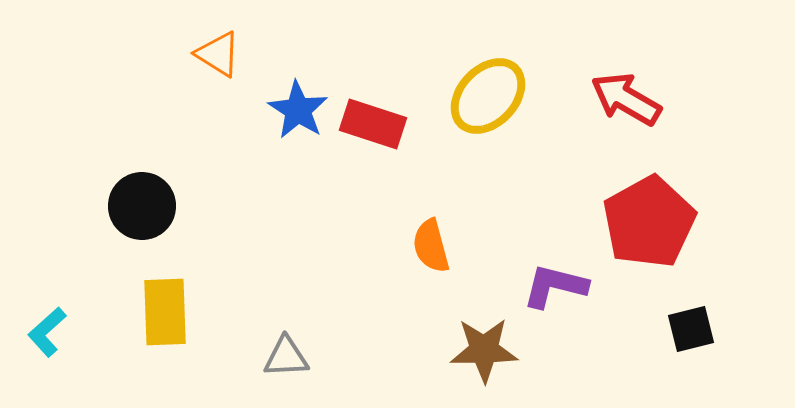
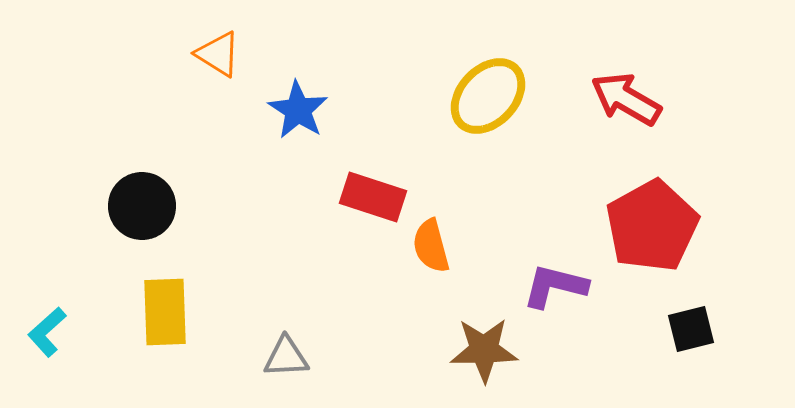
red rectangle: moved 73 px down
red pentagon: moved 3 px right, 4 px down
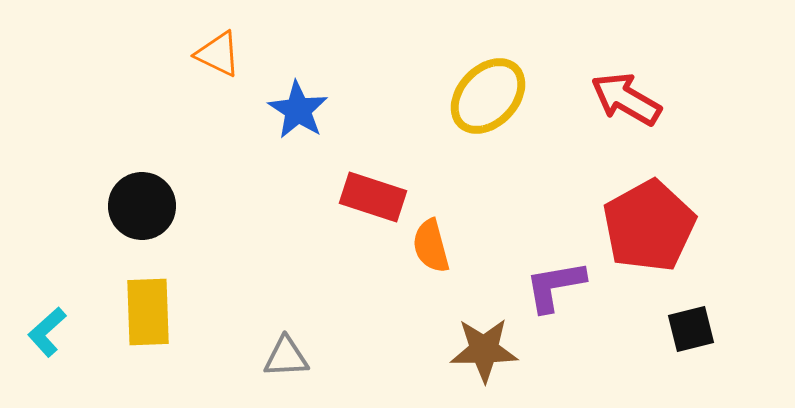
orange triangle: rotated 6 degrees counterclockwise
red pentagon: moved 3 px left
purple L-shape: rotated 24 degrees counterclockwise
yellow rectangle: moved 17 px left
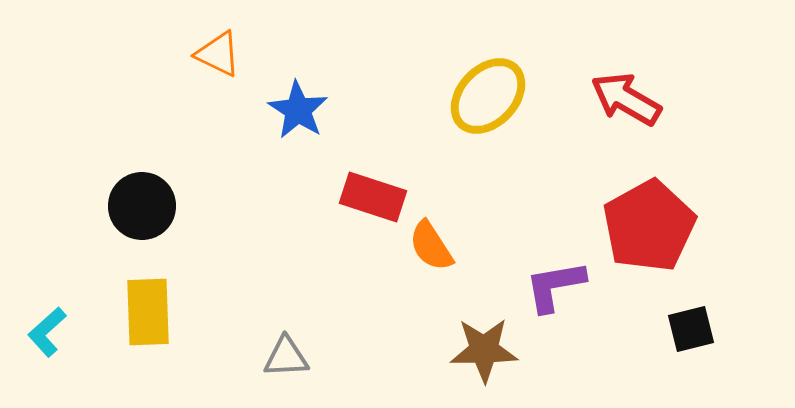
orange semicircle: rotated 18 degrees counterclockwise
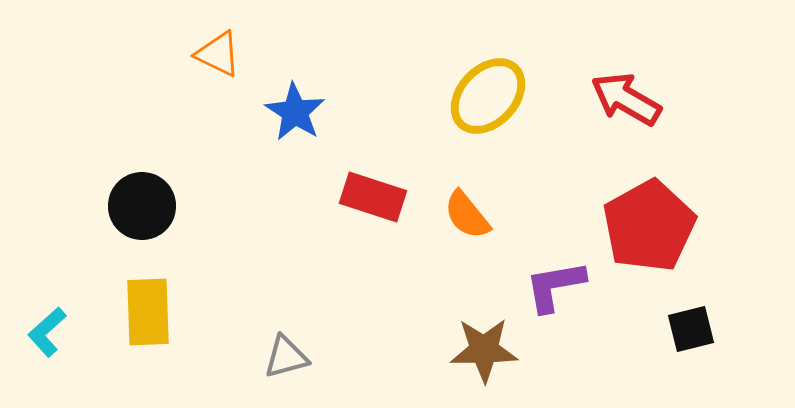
blue star: moved 3 px left, 2 px down
orange semicircle: moved 36 px right, 31 px up; rotated 6 degrees counterclockwise
gray triangle: rotated 12 degrees counterclockwise
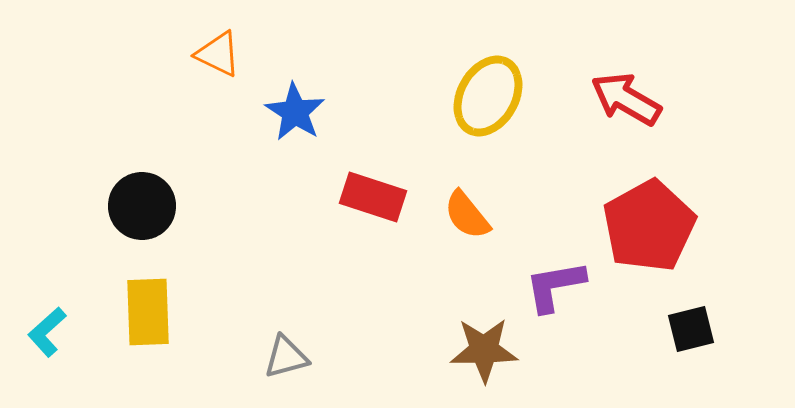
yellow ellipse: rotated 14 degrees counterclockwise
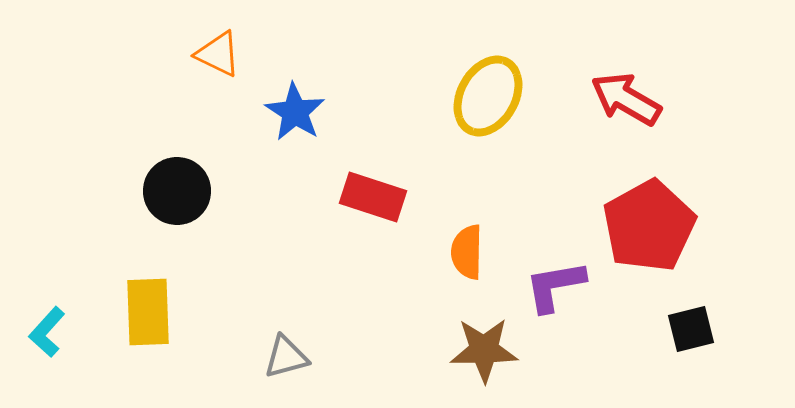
black circle: moved 35 px right, 15 px up
orange semicircle: moved 37 px down; rotated 40 degrees clockwise
cyan L-shape: rotated 6 degrees counterclockwise
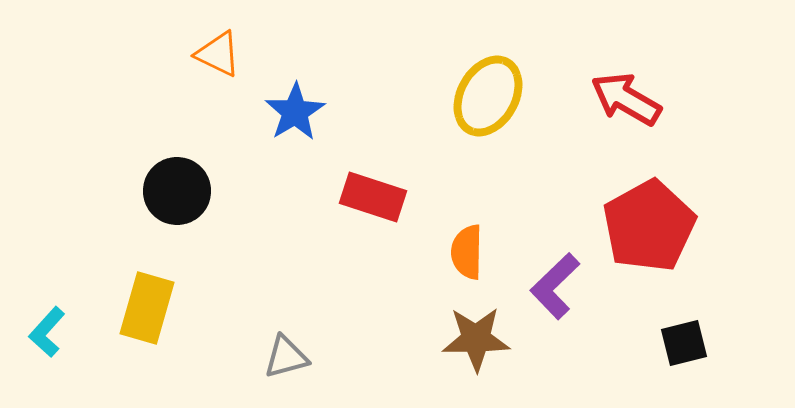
blue star: rotated 8 degrees clockwise
purple L-shape: rotated 34 degrees counterclockwise
yellow rectangle: moved 1 px left, 4 px up; rotated 18 degrees clockwise
black square: moved 7 px left, 14 px down
brown star: moved 8 px left, 11 px up
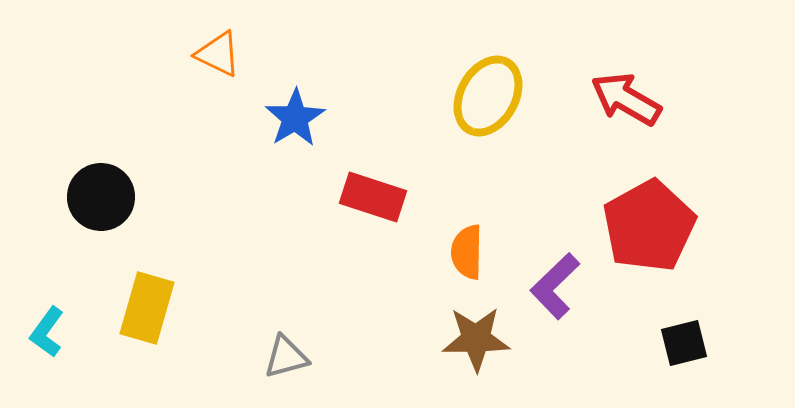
blue star: moved 6 px down
black circle: moved 76 px left, 6 px down
cyan L-shape: rotated 6 degrees counterclockwise
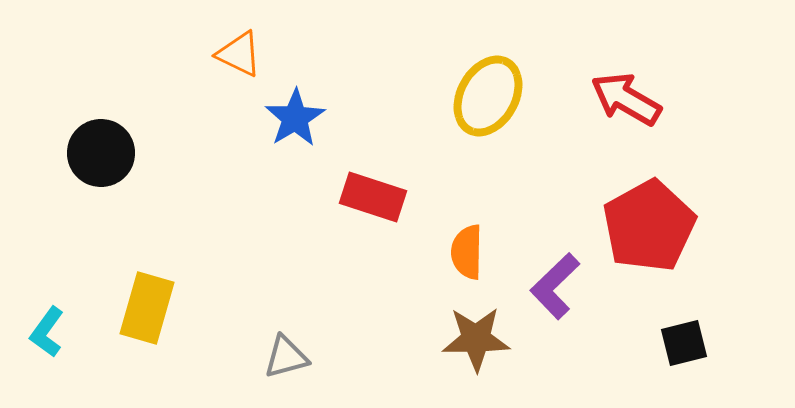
orange triangle: moved 21 px right
black circle: moved 44 px up
